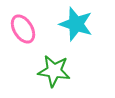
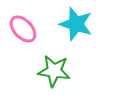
pink ellipse: rotated 12 degrees counterclockwise
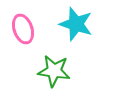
pink ellipse: rotated 24 degrees clockwise
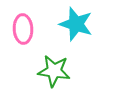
pink ellipse: rotated 16 degrees clockwise
